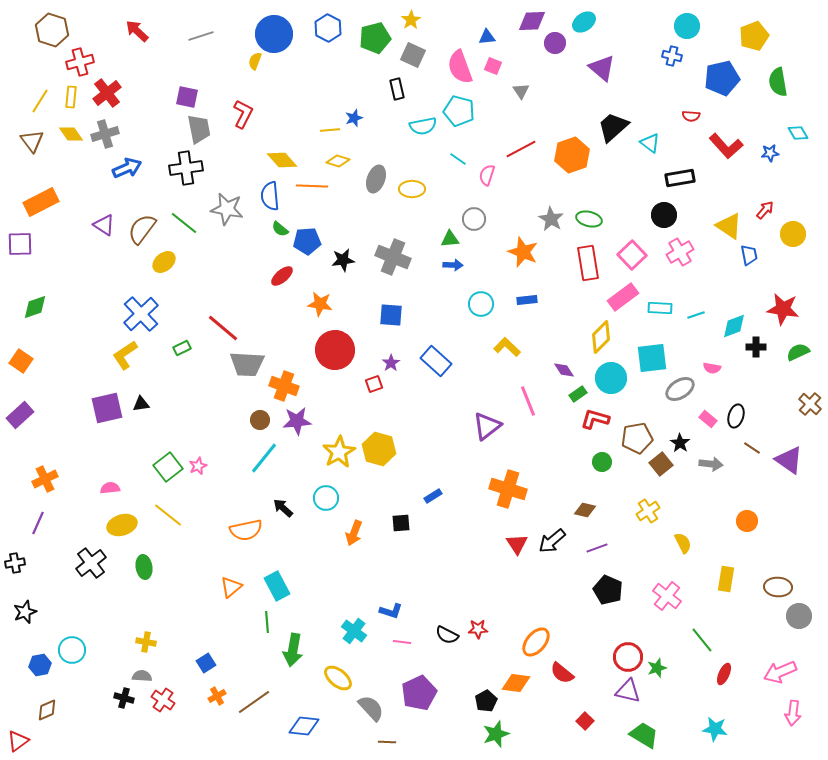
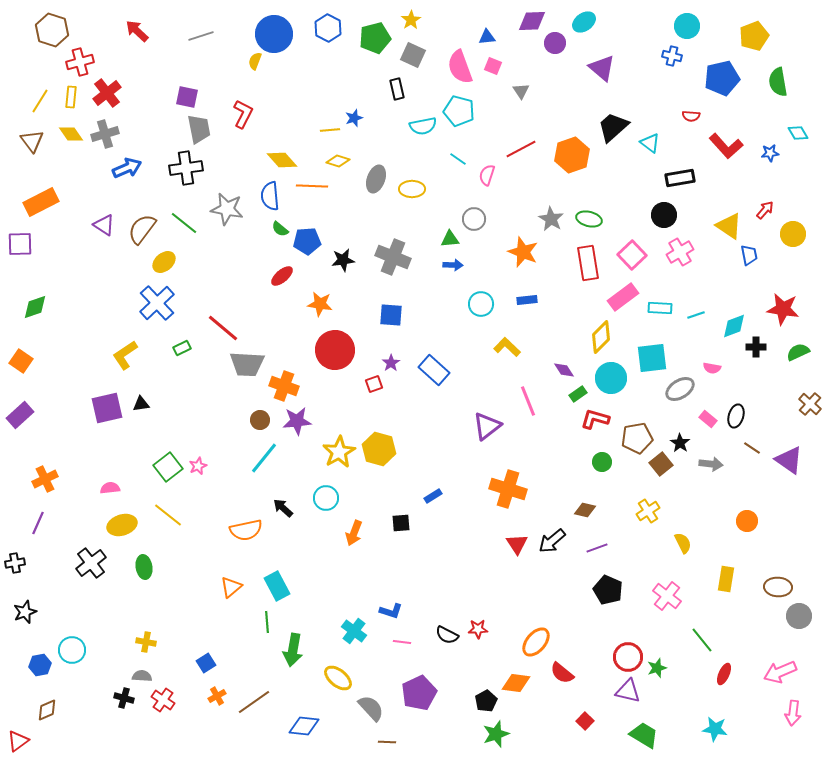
blue cross at (141, 314): moved 16 px right, 11 px up
blue rectangle at (436, 361): moved 2 px left, 9 px down
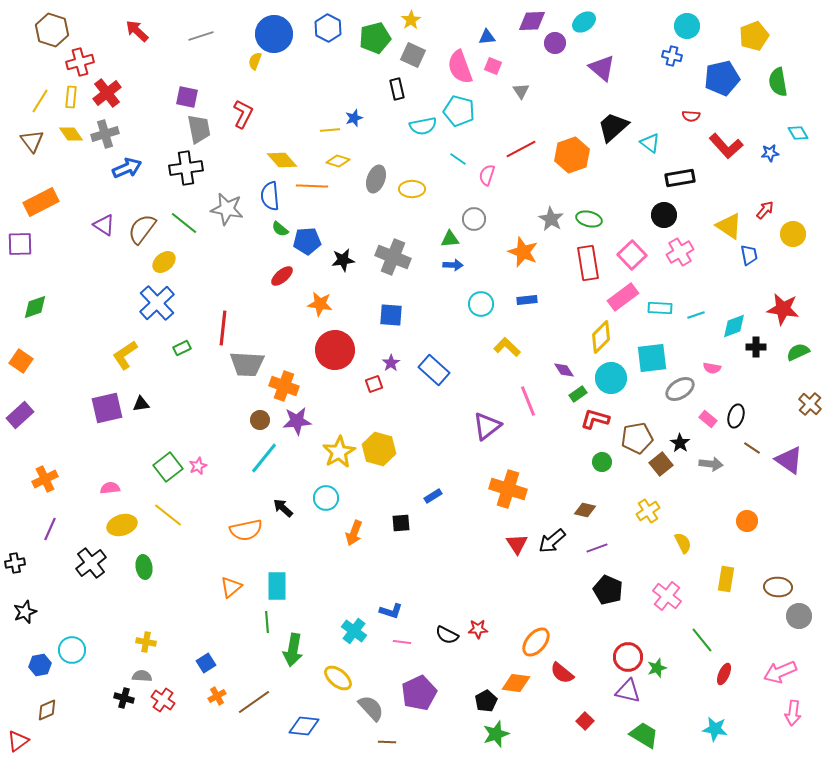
red line at (223, 328): rotated 56 degrees clockwise
purple line at (38, 523): moved 12 px right, 6 px down
cyan rectangle at (277, 586): rotated 28 degrees clockwise
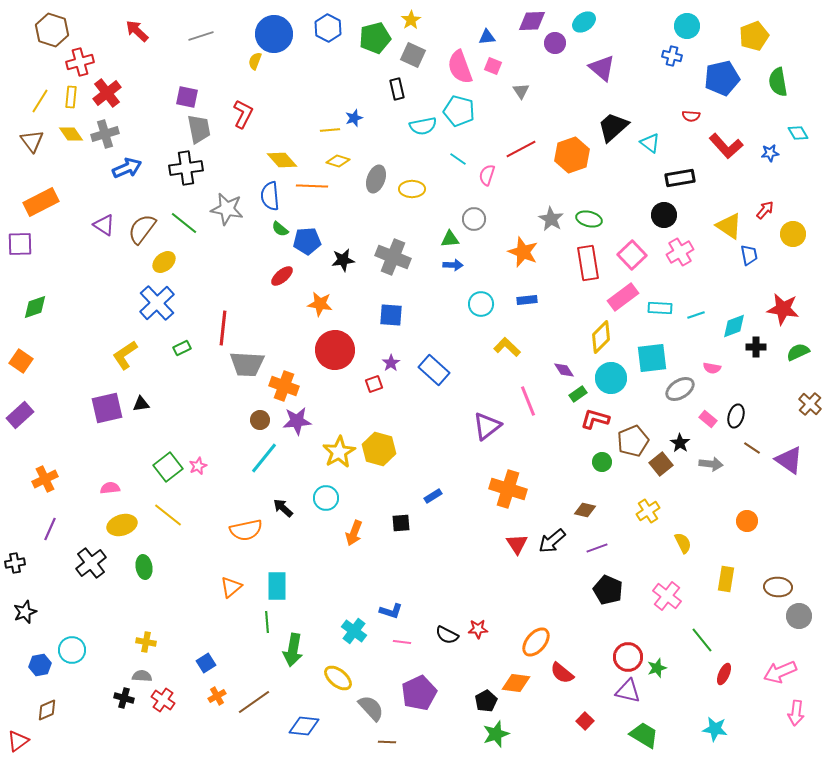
brown pentagon at (637, 438): moved 4 px left, 3 px down; rotated 12 degrees counterclockwise
pink arrow at (793, 713): moved 3 px right
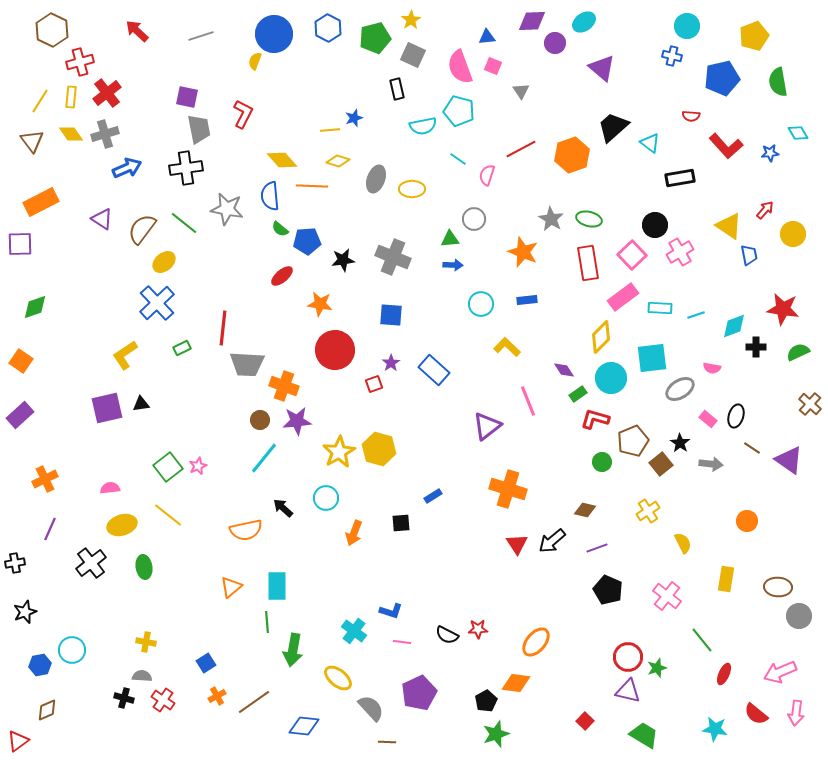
brown hexagon at (52, 30): rotated 8 degrees clockwise
black circle at (664, 215): moved 9 px left, 10 px down
purple triangle at (104, 225): moved 2 px left, 6 px up
red semicircle at (562, 673): moved 194 px right, 41 px down
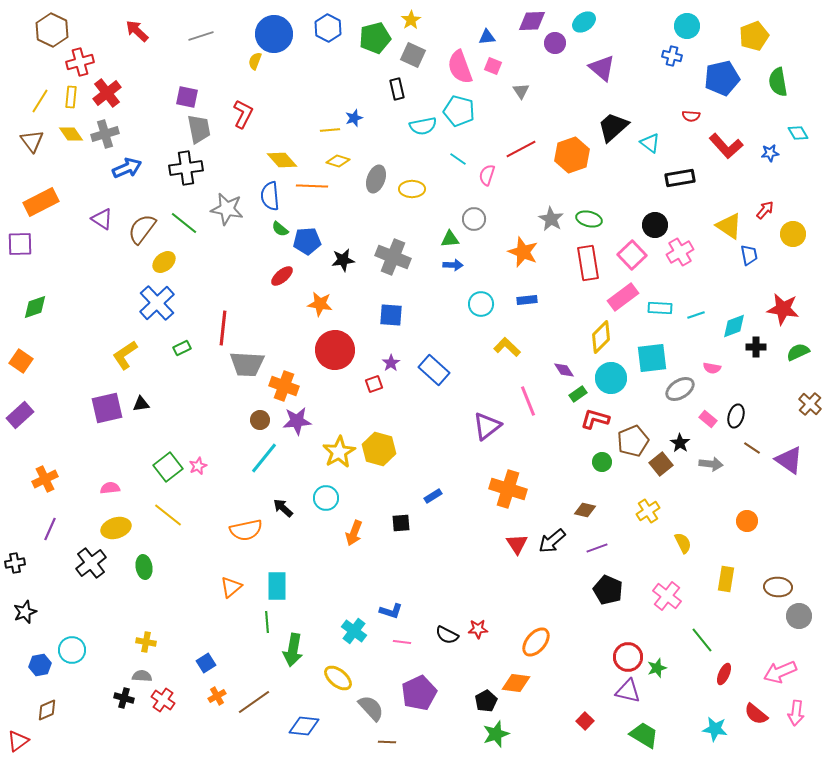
yellow ellipse at (122, 525): moved 6 px left, 3 px down
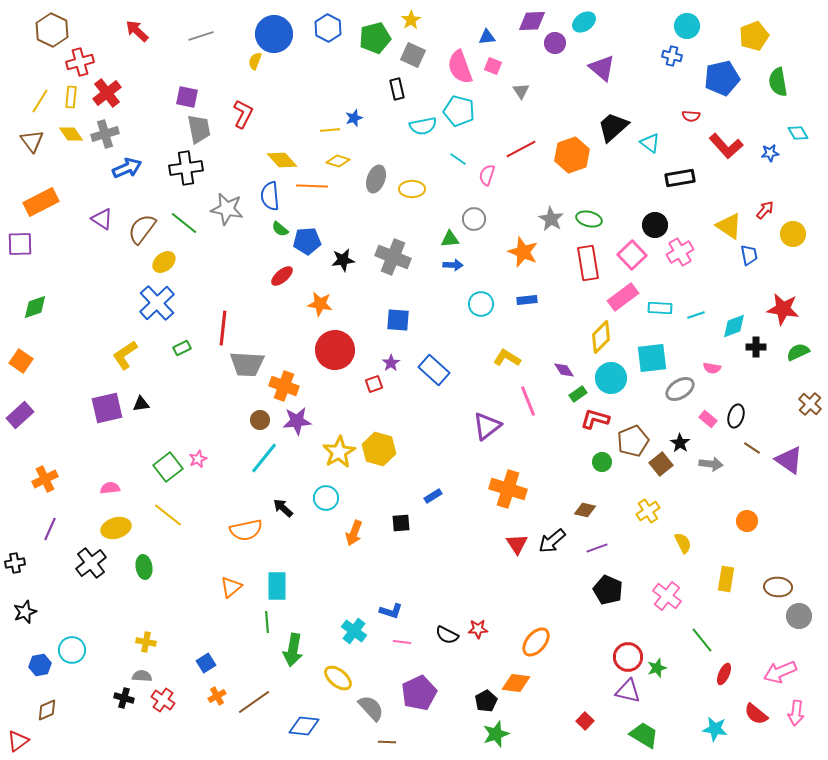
blue square at (391, 315): moved 7 px right, 5 px down
yellow L-shape at (507, 347): moved 11 px down; rotated 12 degrees counterclockwise
pink star at (198, 466): moved 7 px up
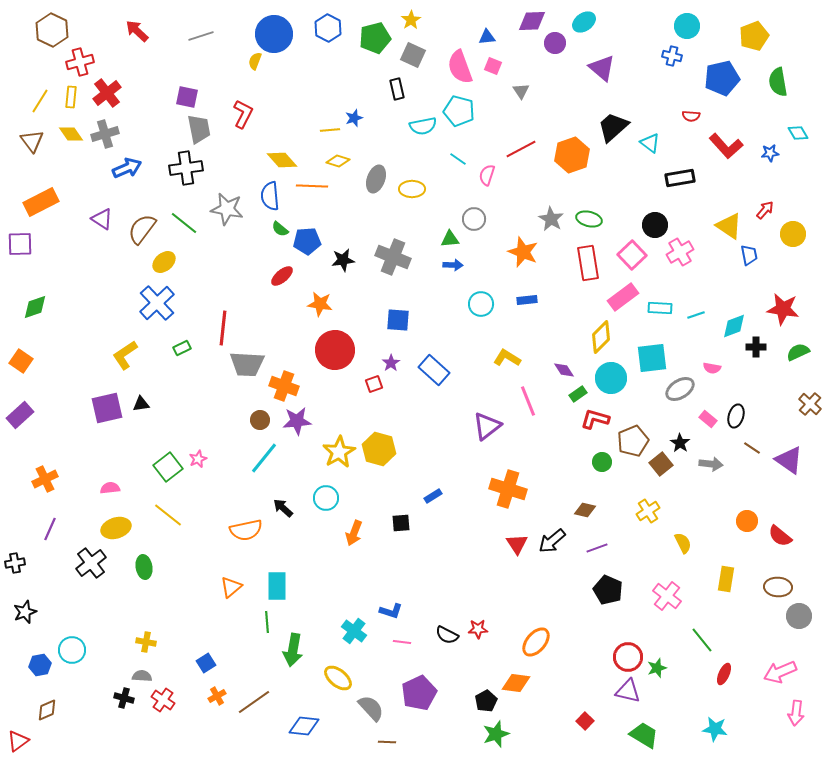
red semicircle at (756, 714): moved 24 px right, 178 px up
